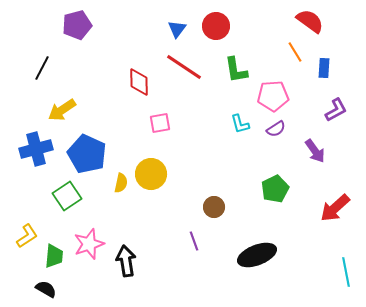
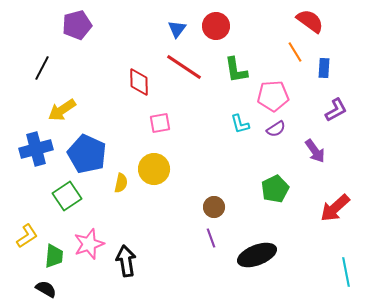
yellow circle: moved 3 px right, 5 px up
purple line: moved 17 px right, 3 px up
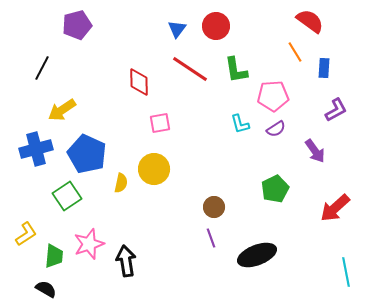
red line: moved 6 px right, 2 px down
yellow L-shape: moved 1 px left, 2 px up
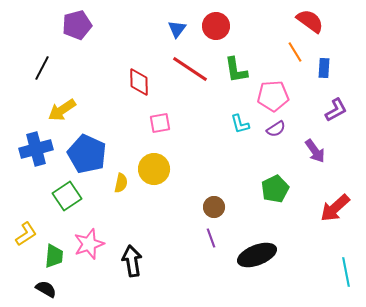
black arrow: moved 6 px right
